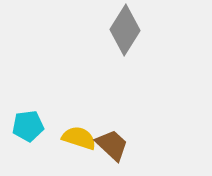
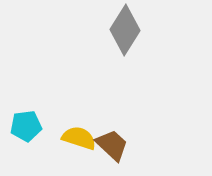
cyan pentagon: moved 2 px left
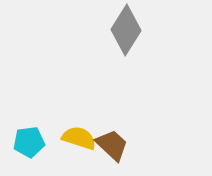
gray diamond: moved 1 px right
cyan pentagon: moved 3 px right, 16 px down
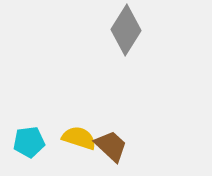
brown trapezoid: moved 1 px left, 1 px down
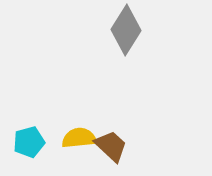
yellow semicircle: rotated 24 degrees counterclockwise
cyan pentagon: rotated 8 degrees counterclockwise
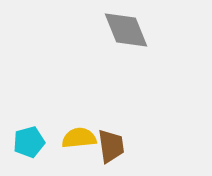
gray diamond: rotated 54 degrees counterclockwise
brown trapezoid: rotated 39 degrees clockwise
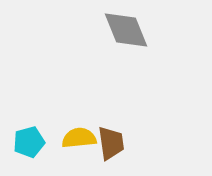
brown trapezoid: moved 3 px up
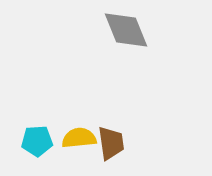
cyan pentagon: moved 8 px right, 1 px up; rotated 12 degrees clockwise
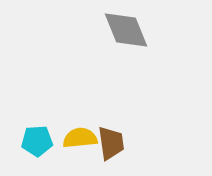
yellow semicircle: moved 1 px right
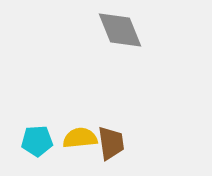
gray diamond: moved 6 px left
